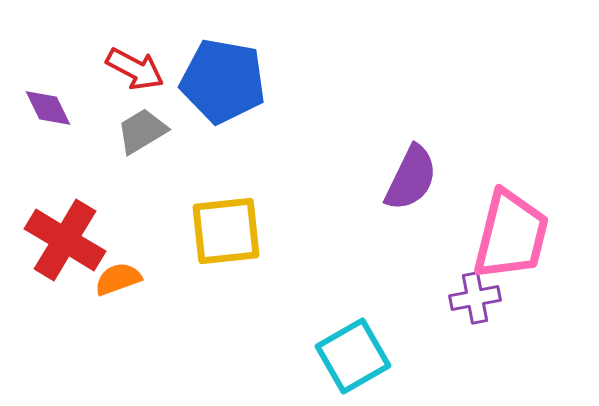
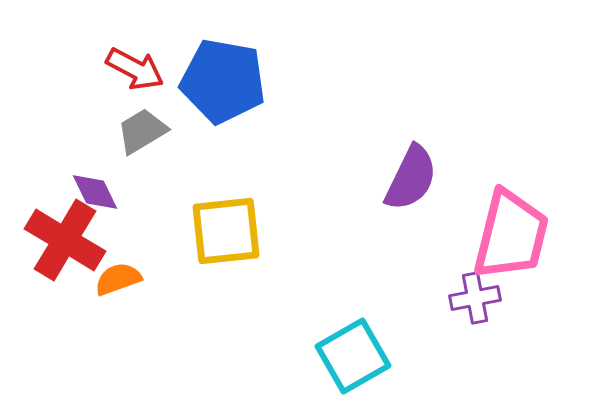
purple diamond: moved 47 px right, 84 px down
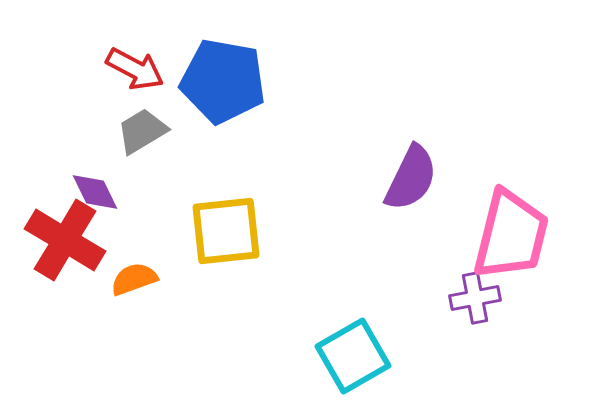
orange semicircle: moved 16 px right
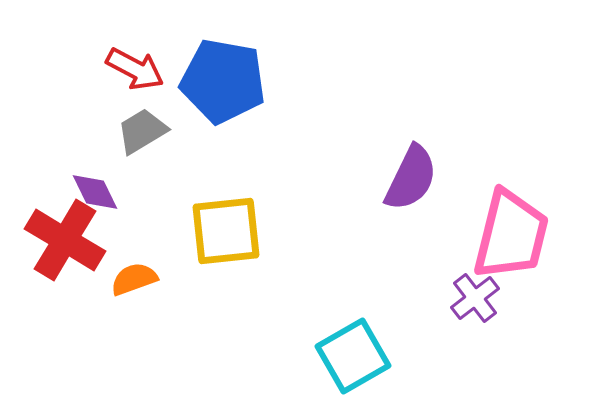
purple cross: rotated 27 degrees counterclockwise
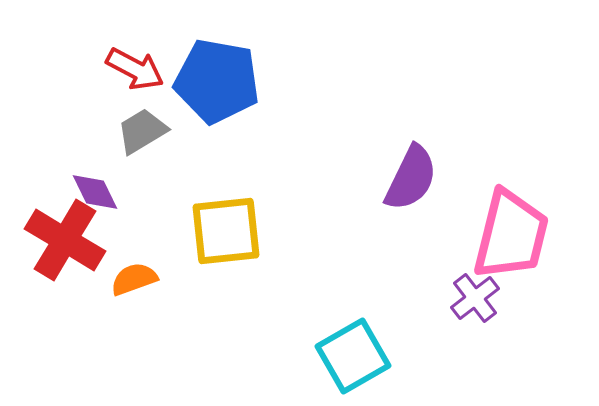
blue pentagon: moved 6 px left
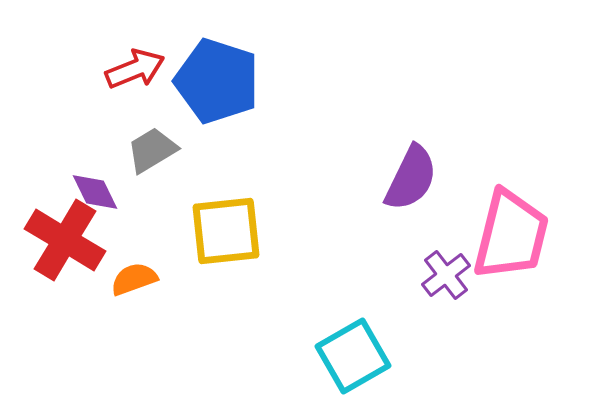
red arrow: rotated 50 degrees counterclockwise
blue pentagon: rotated 8 degrees clockwise
gray trapezoid: moved 10 px right, 19 px down
purple cross: moved 29 px left, 23 px up
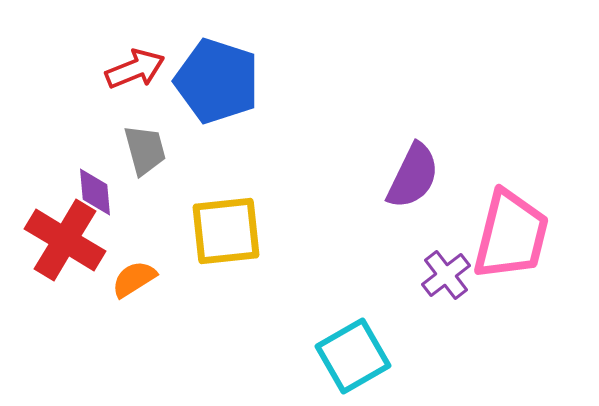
gray trapezoid: moved 7 px left; rotated 106 degrees clockwise
purple semicircle: moved 2 px right, 2 px up
purple diamond: rotated 21 degrees clockwise
orange semicircle: rotated 12 degrees counterclockwise
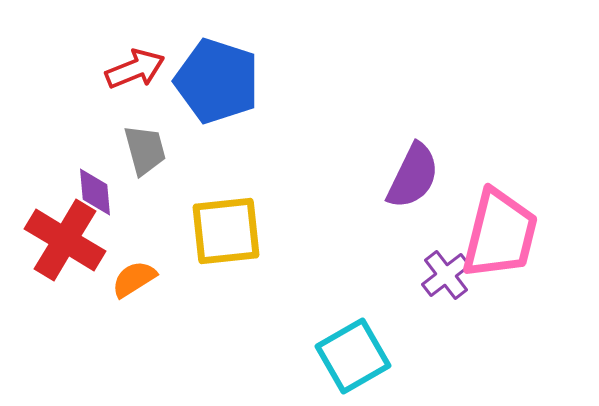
pink trapezoid: moved 11 px left, 1 px up
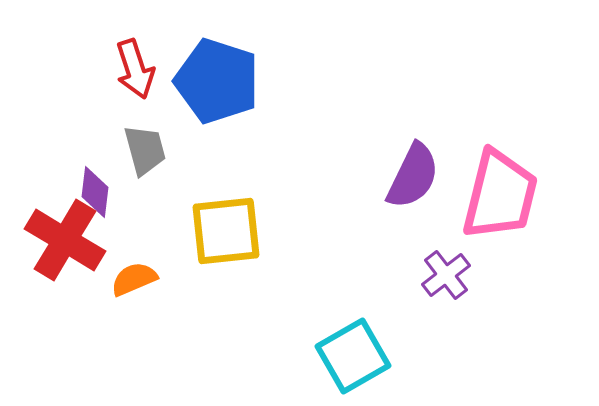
red arrow: rotated 94 degrees clockwise
purple diamond: rotated 12 degrees clockwise
pink trapezoid: moved 39 px up
orange semicircle: rotated 9 degrees clockwise
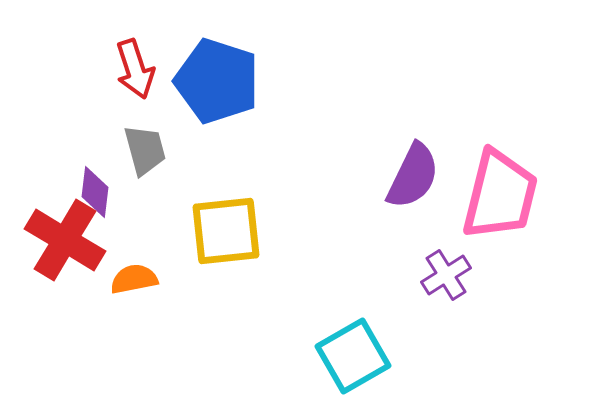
purple cross: rotated 6 degrees clockwise
orange semicircle: rotated 12 degrees clockwise
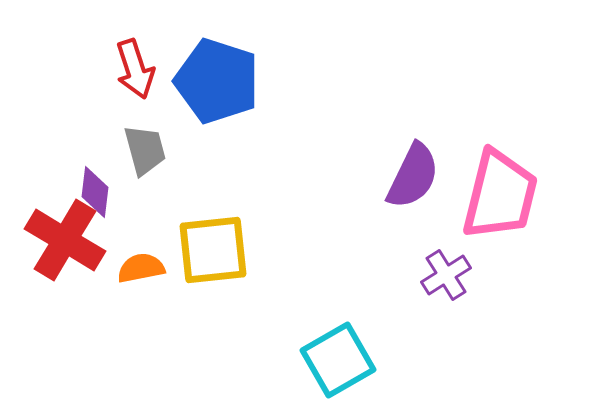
yellow square: moved 13 px left, 19 px down
orange semicircle: moved 7 px right, 11 px up
cyan square: moved 15 px left, 4 px down
